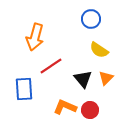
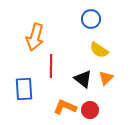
red line: rotated 55 degrees counterclockwise
black triangle: rotated 12 degrees counterclockwise
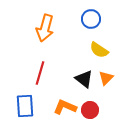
orange arrow: moved 10 px right, 9 px up
red line: moved 11 px left, 7 px down; rotated 15 degrees clockwise
black triangle: moved 1 px right
blue rectangle: moved 1 px right, 17 px down
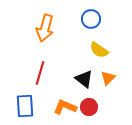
orange triangle: moved 2 px right
red circle: moved 1 px left, 3 px up
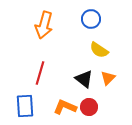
orange arrow: moved 1 px left, 3 px up
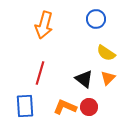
blue circle: moved 5 px right
yellow semicircle: moved 7 px right, 3 px down
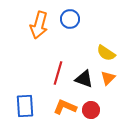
blue circle: moved 26 px left
orange arrow: moved 5 px left
red line: moved 18 px right
black triangle: rotated 18 degrees counterclockwise
red circle: moved 2 px right, 3 px down
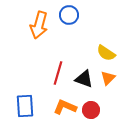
blue circle: moved 1 px left, 4 px up
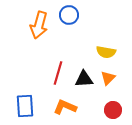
yellow semicircle: moved 1 px up; rotated 24 degrees counterclockwise
black triangle: rotated 24 degrees counterclockwise
red circle: moved 22 px right
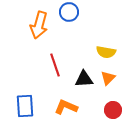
blue circle: moved 3 px up
red line: moved 3 px left, 8 px up; rotated 35 degrees counterclockwise
orange L-shape: moved 1 px right
